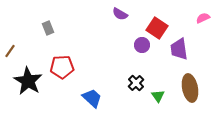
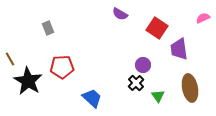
purple circle: moved 1 px right, 20 px down
brown line: moved 8 px down; rotated 64 degrees counterclockwise
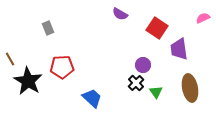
green triangle: moved 2 px left, 4 px up
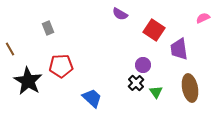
red square: moved 3 px left, 2 px down
brown line: moved 10 px up
red pentagon: moved 1 px left, 1 px up
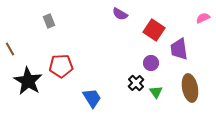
gray rectangle: moved 1 px right, 7 px up
purple circle: moved 8 px right, 2 px up
blue trapezoid: rotated 15 degrees clockwise
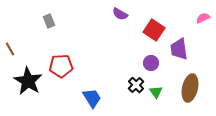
black cross: moved 2 px down
brown ellipse: rotated 24 degrees clockwise
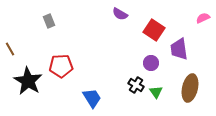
black cross: rotated 14 degrees counterclockwise
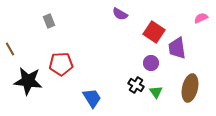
pink semicircle: moved 2 px left
red square: moved 2 px down
purple trapezoid: moved 2 px left, 1 px up
red pentagon: moved 2 px up
black star: rotated 24 degrees counterclockwise
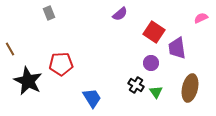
purple semicircle: rotated 70 degrees counterclockwise
gray rectangle: moved 8 px up
black star: rotated 20 degrees clockwise
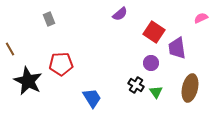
gray rectangle: moved 6 px down
